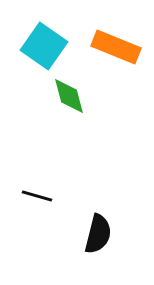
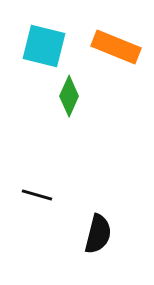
cyan square: rotated 21 degrees counterclockwise
green diamond: rotated 39 degrees clockwise
black line: moved 1 px up
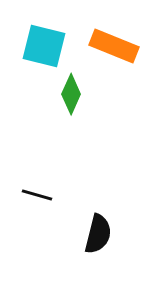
orange rectangle: moved 2 px left, 1 px up
green diamond: moved 2 px right, 2 px up
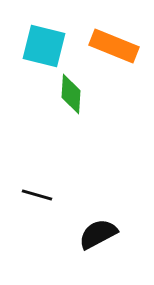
green diamond: rotated 21 degrees counterclockwise
black semicircle: rotated 132 degrees counterclockwise
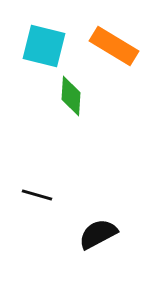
orange rectangle: rotated 9 degrees clockwise
green diamond: moved 2 px down
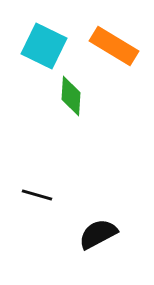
cyan square: rotated 12 degrees clockwise
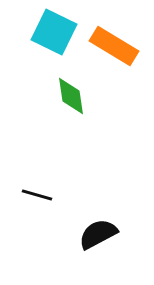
cyan square: moved 10 px right, 14 px up
green diamond: rotated 12 degrees counterclockwise
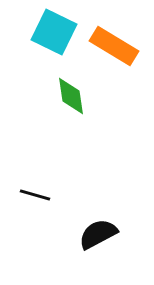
black line: moved 2 px left
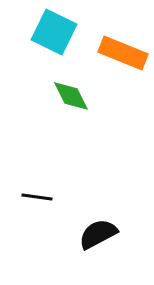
orange rectangle: moved 9 px right, 7 px down; rotated 9 degrees counterclockwise
green diamond: rotated 18 degrees counterclockwise
black line: moved 2 px right, 2 px down; rotated 8 degrees counterclockwise
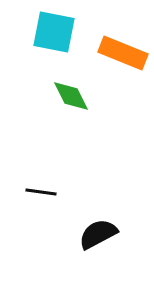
cyan square: rotated 15 degrees counterclockwise
black line: moved 4 px right, 5 px up
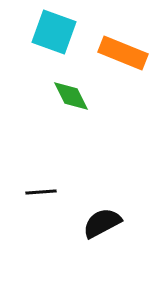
cyan square: rotated 9 degrees clockwise
black line: rotated 12 degrees counterclockwise
black semicircle: moved 4 px right, 11 px up
